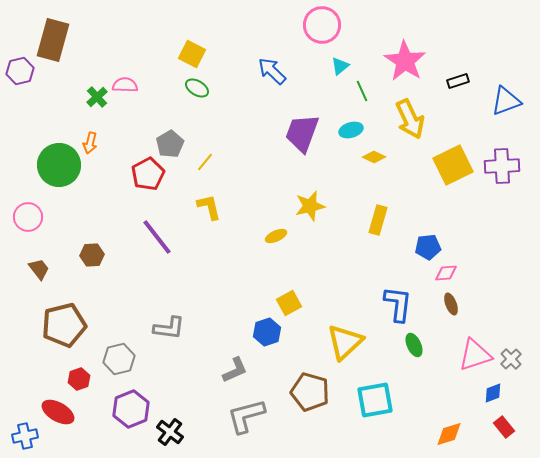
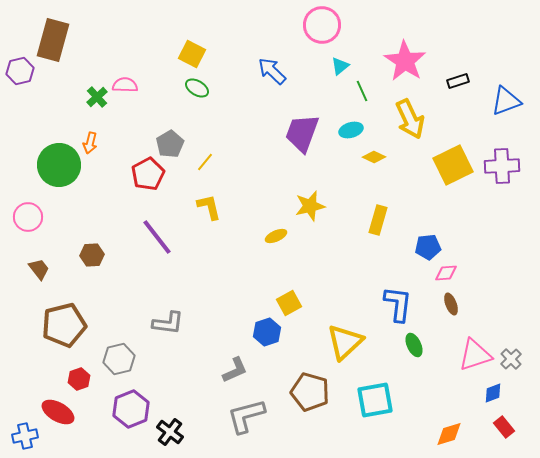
gray L-shape at (169, 328): moved 1 px left, 5 px up
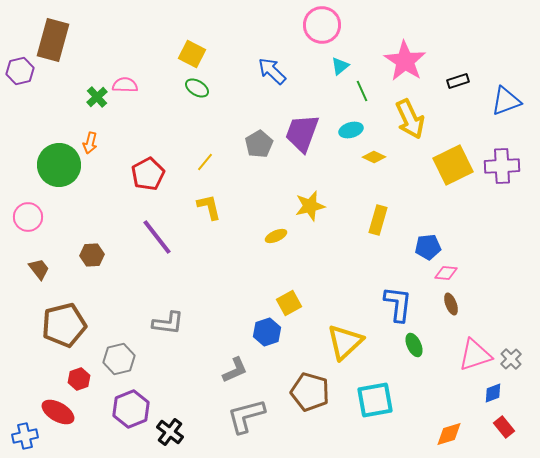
gray pentagon at (170, 144): moved 89 px right
pink diamond at (446, 273): rotated 10 degrees clockwise
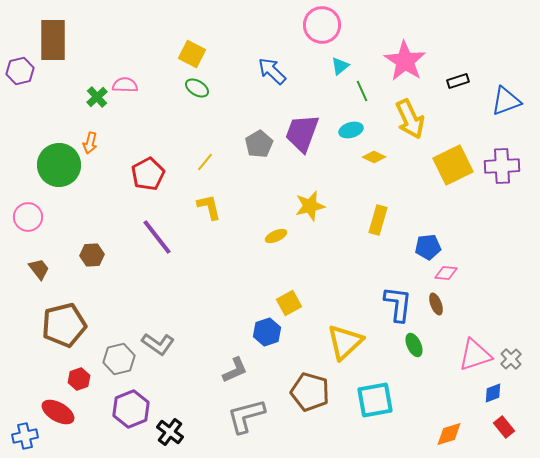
brown rectangle at (53, 40): rotated 15 degrees counterclockwise
brown ellipse at (451, 304): moved 15 px left
gray L-shape at (168, 323): moved 10 px left, 21 px down; rotated 28 degrees clockwise
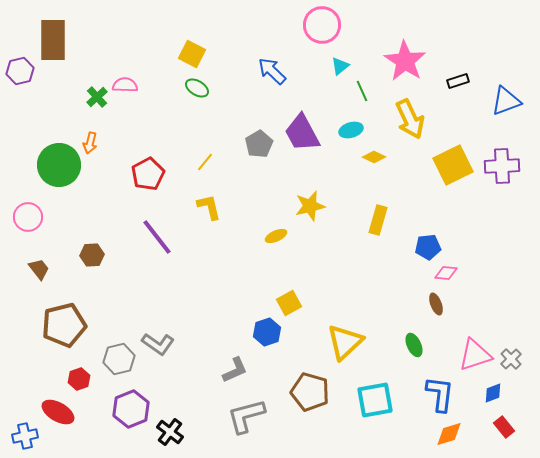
purple trapezoid at (302, 133): rotated 48 degrees counterclockwise
blue L-shape at (398, 304): moved 42 px right, 90 px down
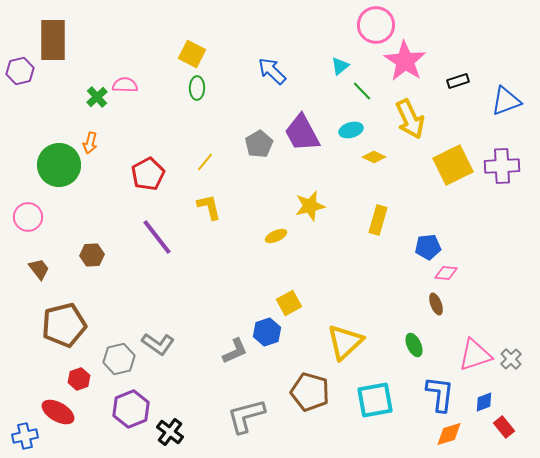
pink circle at (322, 25): moved 54 px right
green ellipse at (197, 88): rotated 60 degrees clockwise
green line at (362, 91): rotated 20 degrees counterclockwise
gray L-shape at (235, 370): moved 19 px up
blue diamond at (493, 393): moved 9 px left, 9 px down
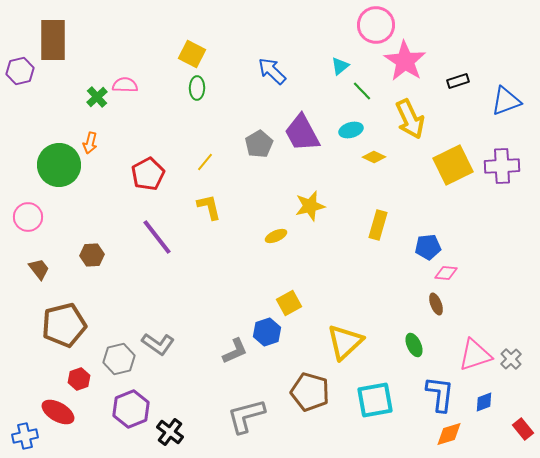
yellow rectangle at (378, 220): moved 5 px down
red rectangle at (504, 427): moved 19 px right, 2 px down
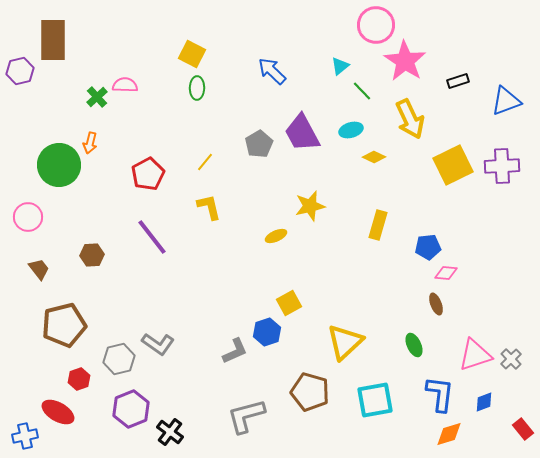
purple line at (157, 237): moved 5 px left
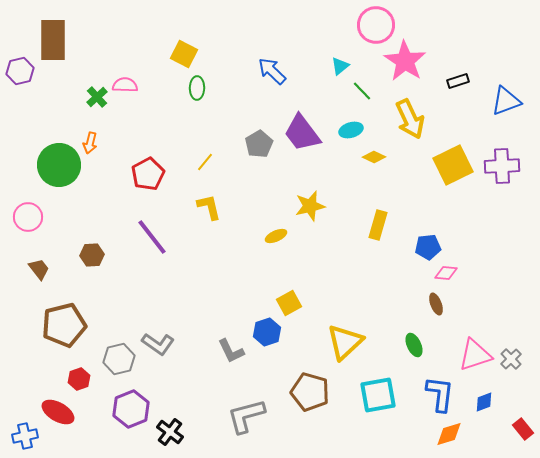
yellow square at (192, 54): moved 8 px left
purple trapezoid at (302, 133): rotated 9 degrees counterclockwise
gray L-shape at (235, 351): moved 4 px left; rotated 88 degrees clockwise
cyan square at (375, 400): moved 3 px right, 5 px up
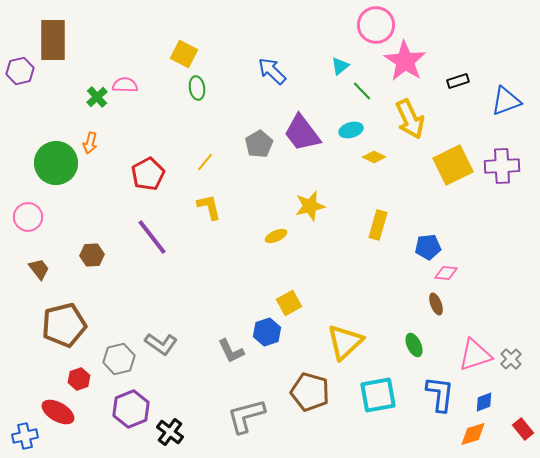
green ellipse at (197, 88): rotated 10 degrees counterclockwise
green circle at (59, 165): moved 3 px left, 2 px up
gray L-shape at (158, 344): moved 3 px right
orange diamond at (449, 434): moved 24 px right
